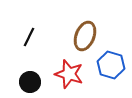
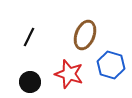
brown ellipse: moved 1 px up
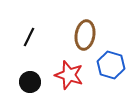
brown ellipse: rotated 12 degrees counterclockwise
red star: moved 1 px down
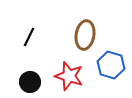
red star: moved 1 px down
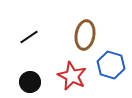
black line: rotated 30 degrees clockwise
red star: moved 3 px right; rotated 8 degrees clockwise
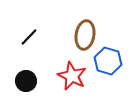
black line: rotated 12 degrees counterclockwise
blue hexagon: moved 3 px left, 4 px up
black circle: moved 4 px left, 1 px up
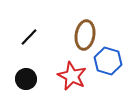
black circle: moved 2 px up
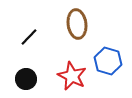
brown ellipse: moved 8 px left, 11 px up; rotated 16 degrees counterclockwise
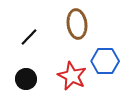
blue hexagon: moved 3 px left; rotated 16 degrees counterclockwise
